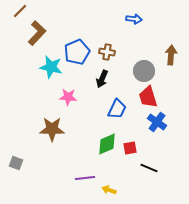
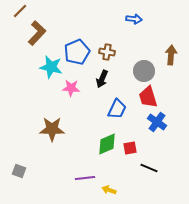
pink star: moved 3 px right, 9 px up
gray square: moved 3 px right, 8 px down
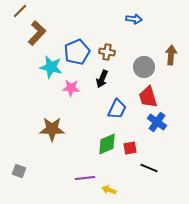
gray circle: moved 4 px up
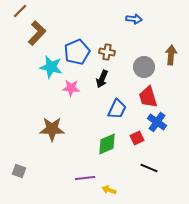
red square: moved 7 px right, 10 px up; rotated 16 degrees counterclockwise
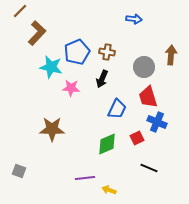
blue cross: rotated 12 degrees counterclockwise
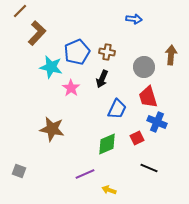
pink star: rotated 30 degrees clockwise
brown star: rotated 10 degrees clockwise
purple line: moved 4 px up; rotated 18 degrees counterclockwise
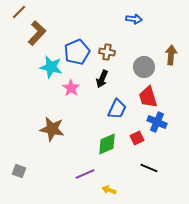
brown line: moved 1 px left, 1 px down
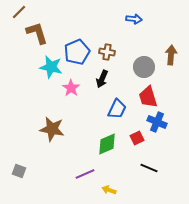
brown L-shape: rotated 60 degrees counterclockwise
